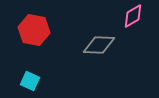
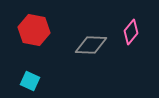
pink diamond: moved 2 px left, 16 px down; rotated 20 degrees counterclockwise
gray diamond: moved 8 px left
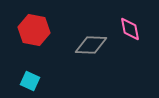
pink diamond: moved 1 px left, 3 px up; rotated 50 degrees counterclockwise
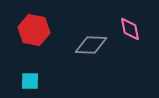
cyan square: rotated 24 degrees counterclockwise
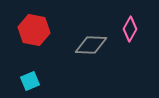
pink diamond: rotated 40 degrees clockwise
cyan square: rotated 24 degrees counterclockwise
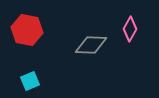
red hexagon: moved 7 px left
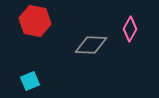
red hexagon: moved 8 px right, 9 px up
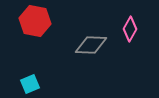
cyan square: moved 3 px down
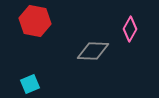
gray diamond: moved 2 px right, 6 px down
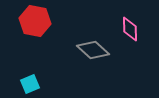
pink diamond: rotated 30 degrees counterclockwise
gray diamond: moved 1 px up; rotated 40 degrees clockwise
